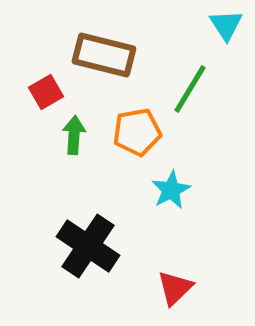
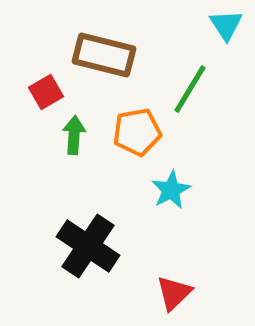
red triangle: moved 1 px left, 5 px down
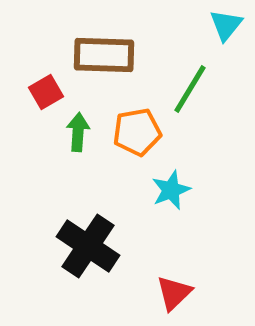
cyan triangle: rotated 12 degrees clockwise
brown rectangle: rotated 12 degrees counterclockwise
green arrow: moved 4 px right, 3 px up
cyan star: rotated 6 degrees clockwise
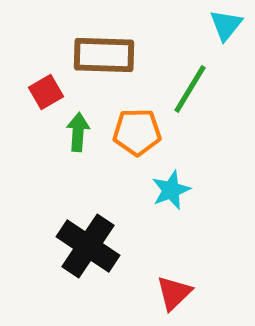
orange pentagon: rotated 9 degrees clockwise
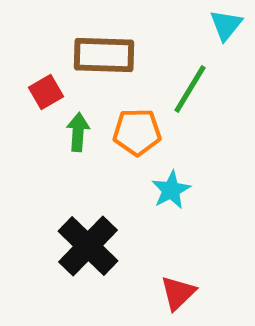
cyan star: rotated 6 degrees counterclockwise
black cross: rotated 10 degrees clockwise
red triangle: moved 4 px right
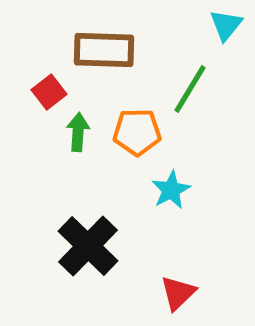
brown rectangle: moved 5 px up
red square: moved 3 px right; rotated 8 degrees counterclockwise
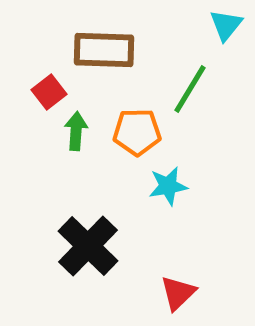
green arrow: moved 2 px left, 1 px up
cyan star: moved 3 px left, 4 px up; rotated 18 degrees clockwise
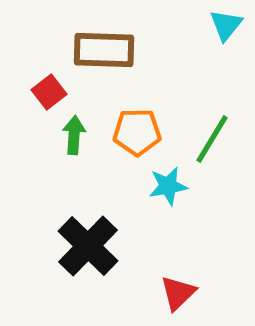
green line: moved 22 px right, 50 px down
green arrow: moved 2 px left, 4 px down
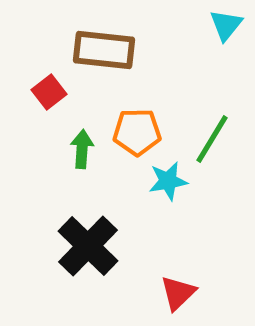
brown rectangle: rotated 4 degrees clockwise
green arrow: moved 8 px right, 14 px down
cyan star: moved 5 px up
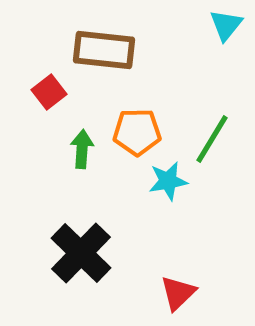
black cross: moved 7 px left, 7 px down
